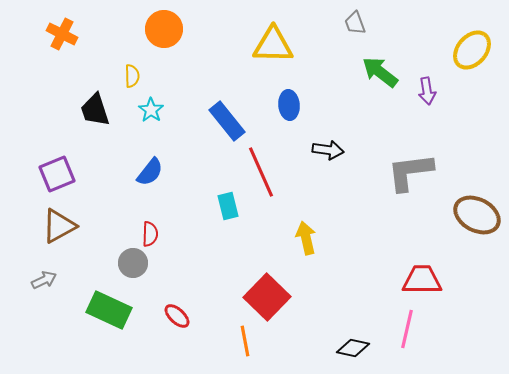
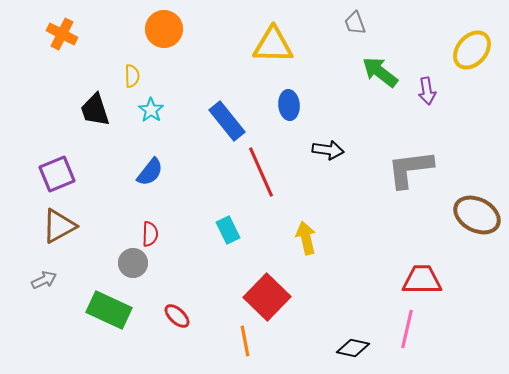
gray L-shape: moved 3 px up
cyan rectangle: moved 24 px down; rotated 12 degrees counterclockwise
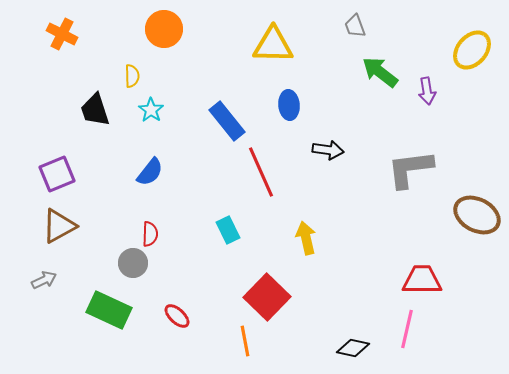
gray trapezoid: moved 3 px down
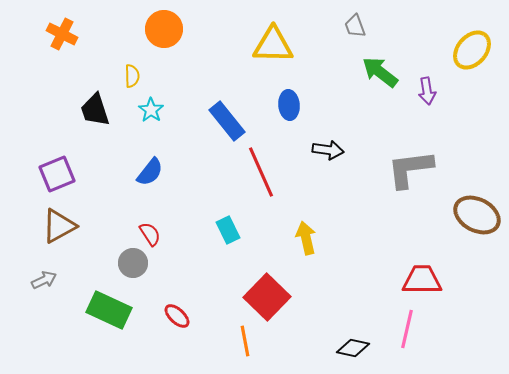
red semicircle: rotated 35 degrees counterclockwise
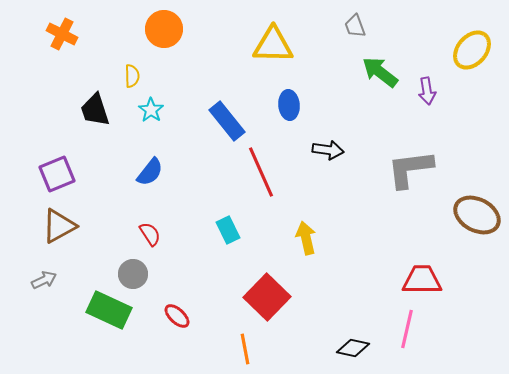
gray circle: moved 11 px down
orange line: moved 8 px down
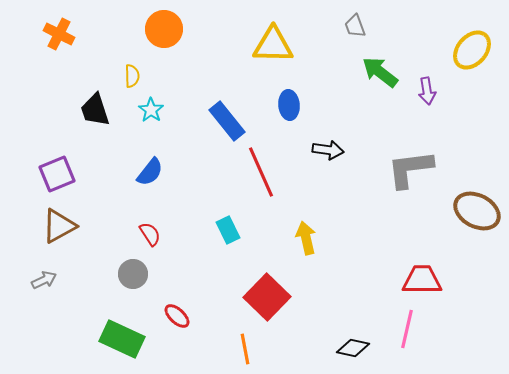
orange cross: moved 3 px left
brown ellipse: moved 4 px up
green rectangle: moved 13 px right, 29 px down
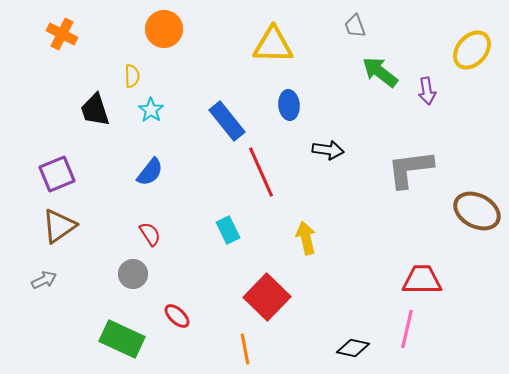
orange cross: moved 3 px right
brown triangle: rotated 6 degrees counterclockwise
